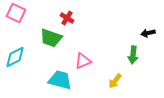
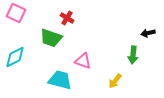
pink triangle: rotated 42 degrees clockwise
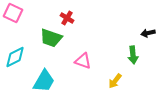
pink square: moved 3 px left
green arrow: rotated 12 degrees counterclockwise
cyan trapezoid: moved 16 px left, 1 px down; rotated 105 degrees clockwise
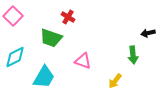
pink square: moved 3 px down; rotated 18 degrees clockwise
red cross: moved 1 px right, 1 px up
cyan trapezoid: moved 4 px up
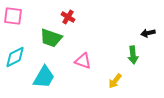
pink square: rotated 36 degrees counterclockwise
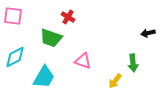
green arrow: moved 8 px down
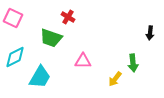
pink square: moved 2 px down; rotated 18 degrees clockwise
black arrow: moved 2 px right; rotated 72 degrees counterclockwise
pink triangle: rotated 18 degrees counterclockwise
cyan trapezoid: moved 4 px left
yellow arrow: moved 2 px up
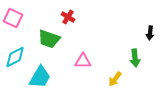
green trapezoid: moved 2 px left, 1 px down
green arrow: moved 2 px right, 5 px up
